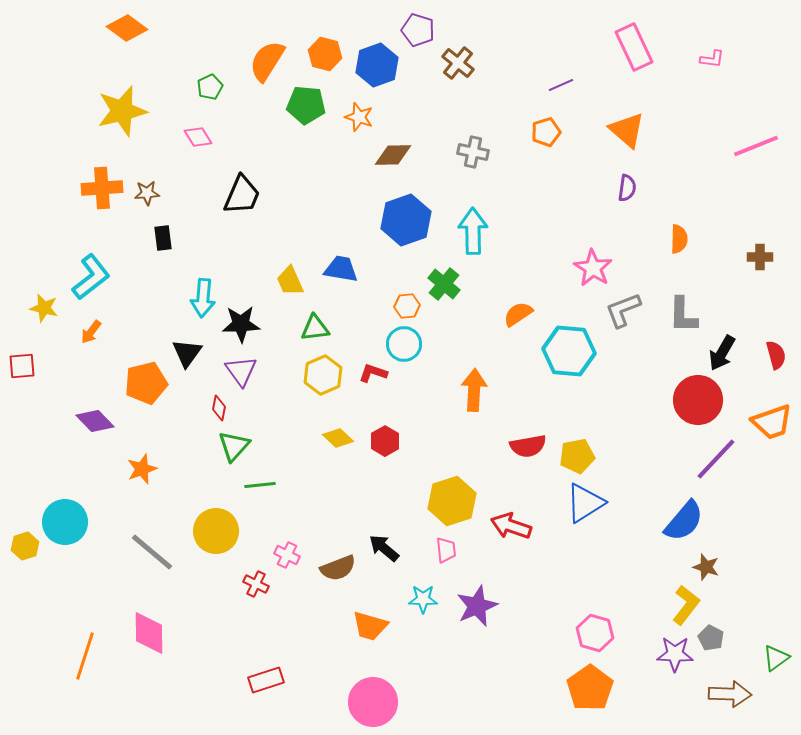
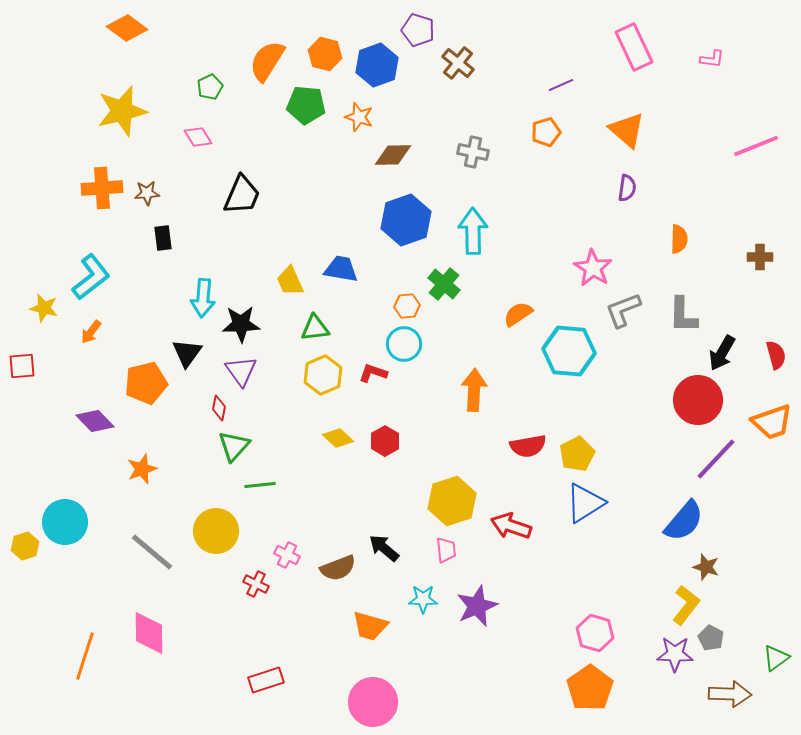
yellow pentagon at (577, 456): moved 2 px up; rotated 16 degrees counterclockwise
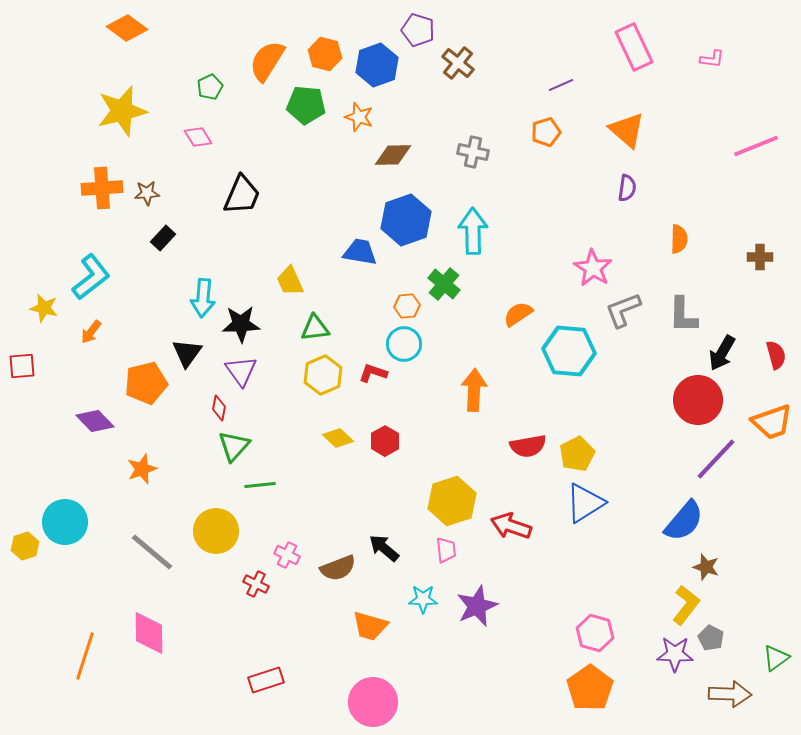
black rectangle at (163, 238): rotated 50 degrees clockwise
blue trapezoid at (341, 269): moved 19 px right, 17 px up
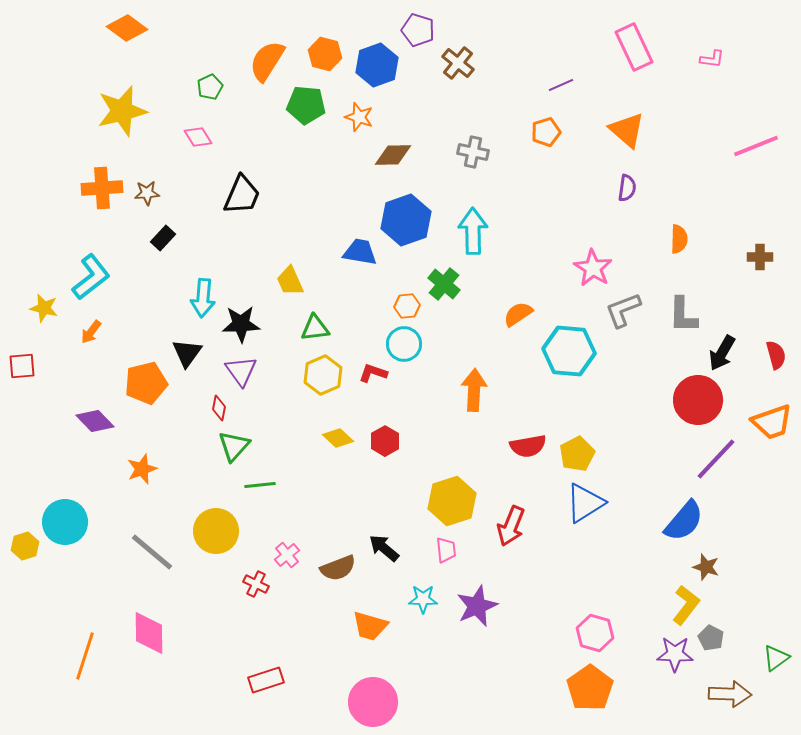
red arrow at (511, 526): rotated 87 degrees counterclockwise
pink cross at (287, 555): rotated 25 degrees clockwise
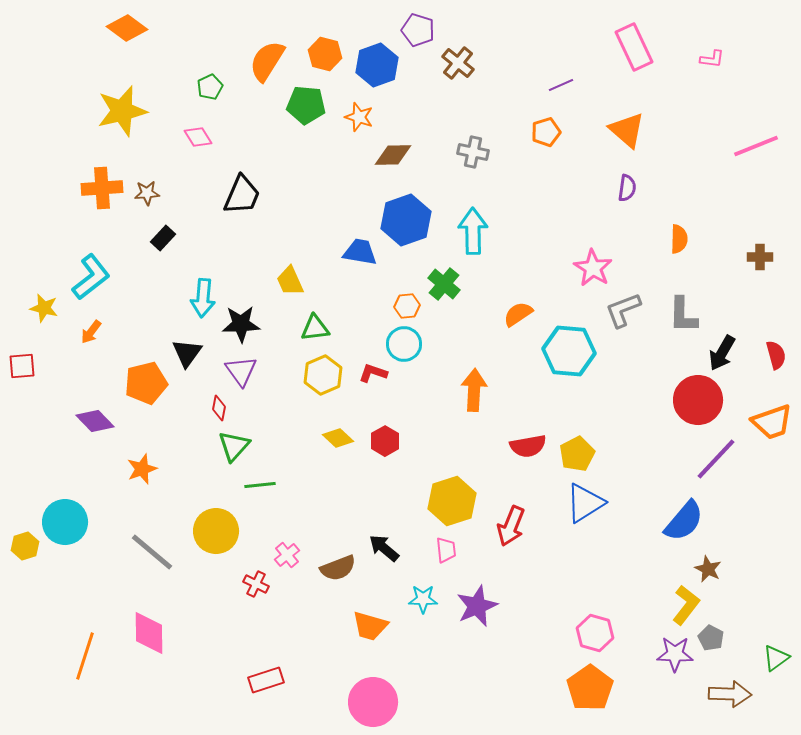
brown star at (706, 567): moved 2 px right, 2 px down; rotated 8 degrees clockwise
